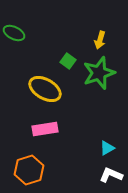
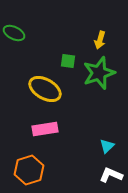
green square: rotated 28 degrees counterclockwise
cyan triangle: moved 2 px up; rotated 14 degrees counterclockwise
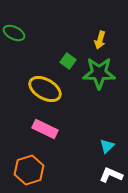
green square: rotated 28 degrees clockwise
green star: rotated 20 degrees clockwise
pink rectangle: rotated 35 degrees clockwise
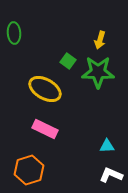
green ellipse: rotated 60 degrees clockwise
green star: moved 1 px left, 1 px up
cyan triangle: rotated 42 degrees clockwise
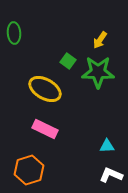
yellow arrow: rotated 18 degrees clockwise
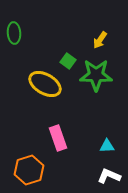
green star: moved 2 px left, 3 px down
yellow ellipse: moved 5 px up
pink rectangle: moved 13 px right, 9 px down; rotated 45 degrees clockwise
white L-shape: moved 2 px left, 1 px down
